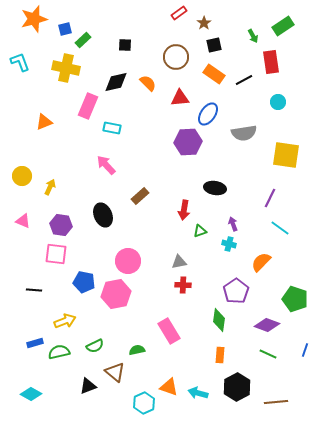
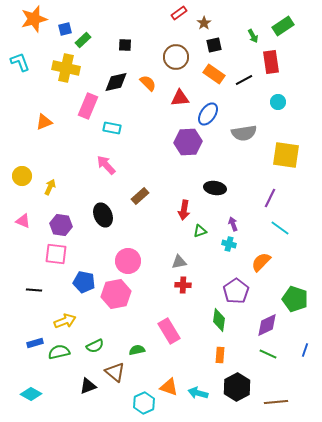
purple diamond at (267, 325): rotated 45 degrees counterclockwise
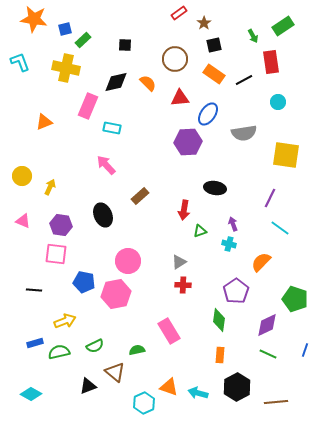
orange star at (34, 19): rotated 24 degrees clockwise
brown circle at (176, 57): moved 1 px left, 2 px down
gray triangle at (179, 262): rotated 21 degrees counterclockwise
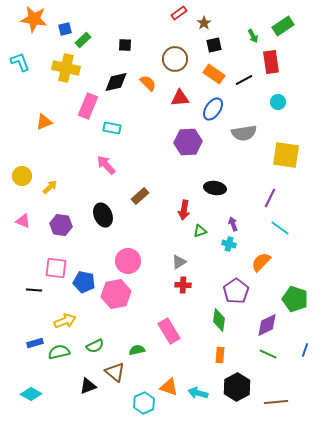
blue ellipse at (208, 114): moved 5 px right, 5 px up
yellow arrow at (50, 187): rotated 21 degrees clockwise
pink square at (56, 254): moved 14 px down
